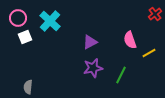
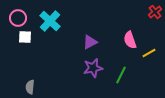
red cross: moved 2 px up
white square: rotated 24 degrees clockwise
gray semicircle: moved 2 px right
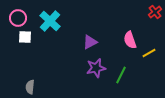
purple star: moved 3 px right
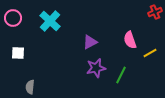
red cross: rotated 16 degrees clockwise
pink circle: moved 5 px left
white square: moved 7 px left, 16 px down
yellow line: moved 1 px right
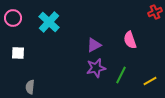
cyan cross: moved 1 px left, 1 px down
purple triangle: moved 4 px right, 3 px down
yellow line: moved 28 px down
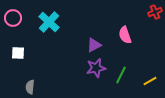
pink semicircle: moved 5 px left, 5 px up
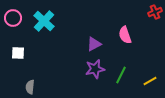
cyan cross: moved 5 px left, 1 px up
purple triangle: moved 1 px up
purple star: moved 1 px left, 1 px down
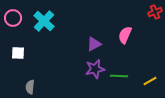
pink semicircle: rotated 42 degrees clockwise
green line: moved 2 px left, 1 px down; rotated 66 degrees clockwise
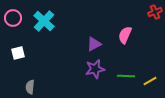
white square: rotated 16 degrees counterclockwise
green line: moved 7 px right
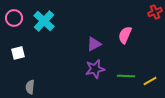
pink circle: moved 1 px right
